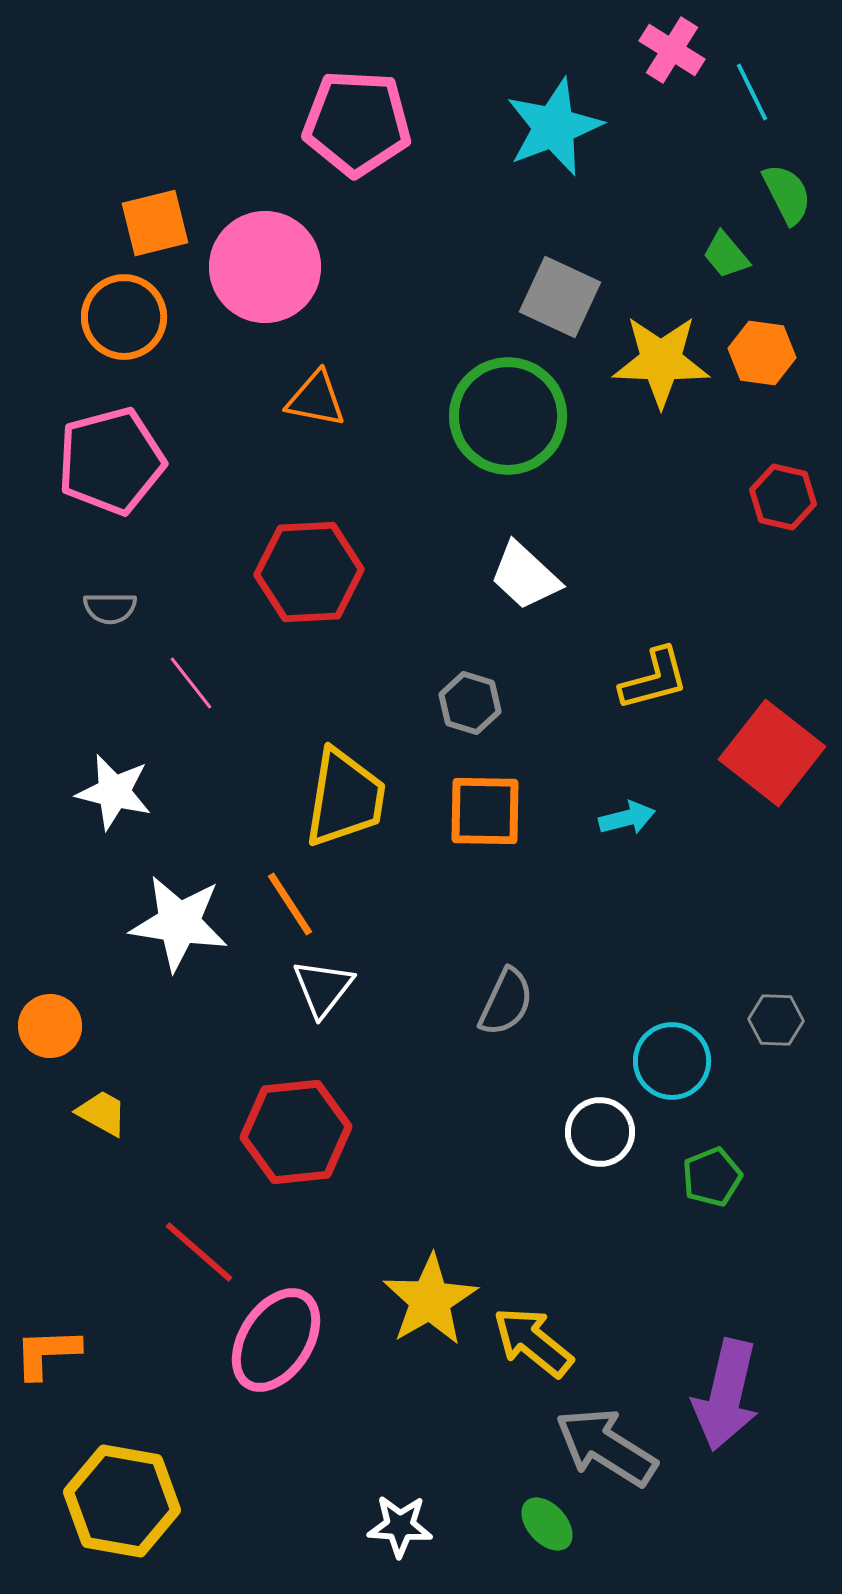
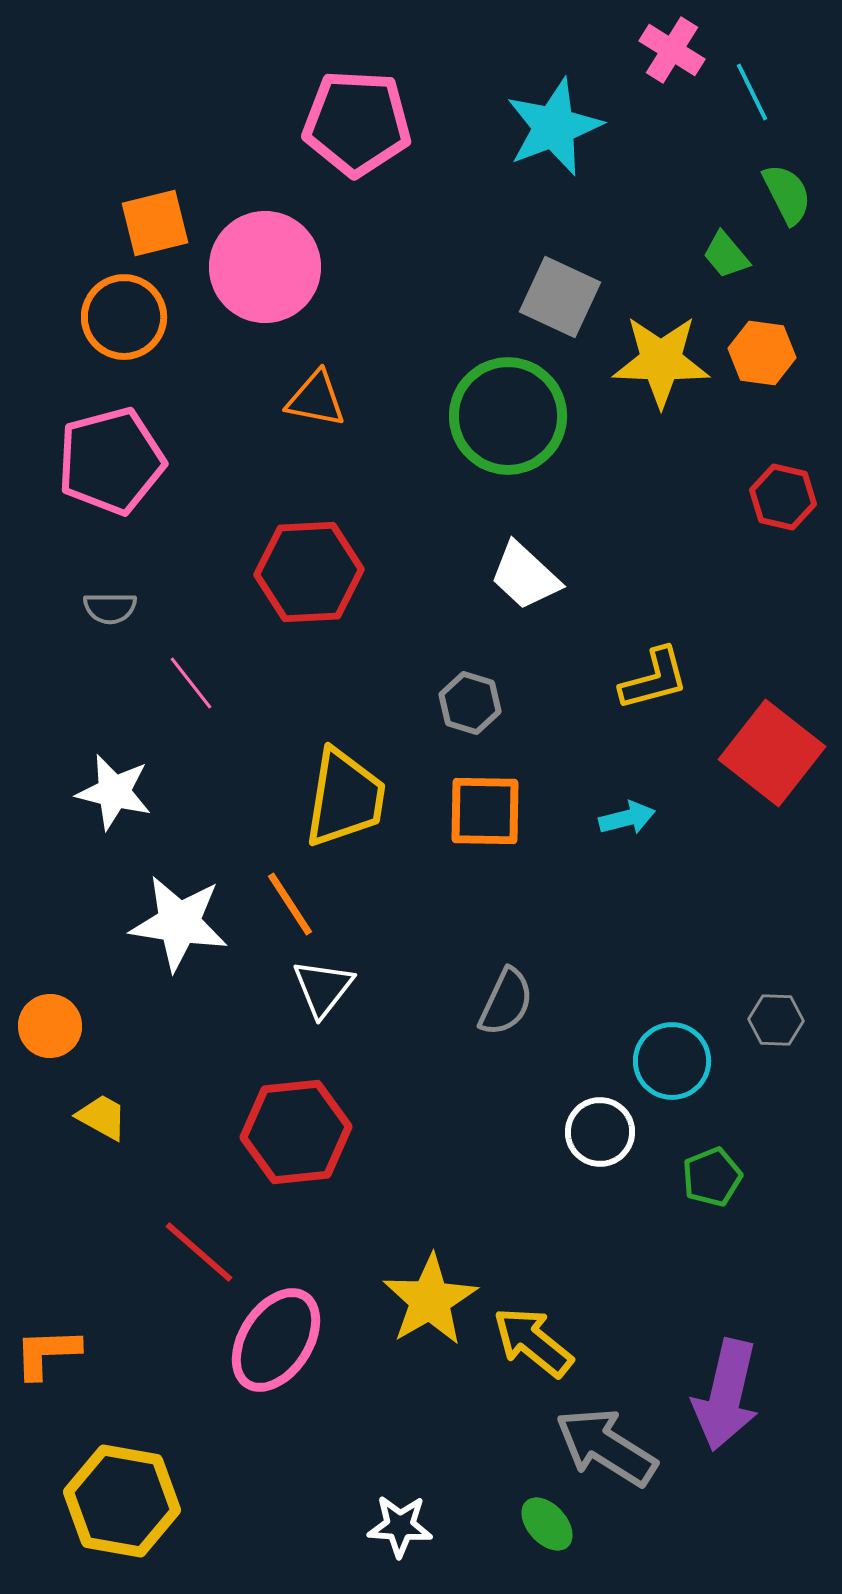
yellow trapezoid at (102, 1113): moved 4 px down
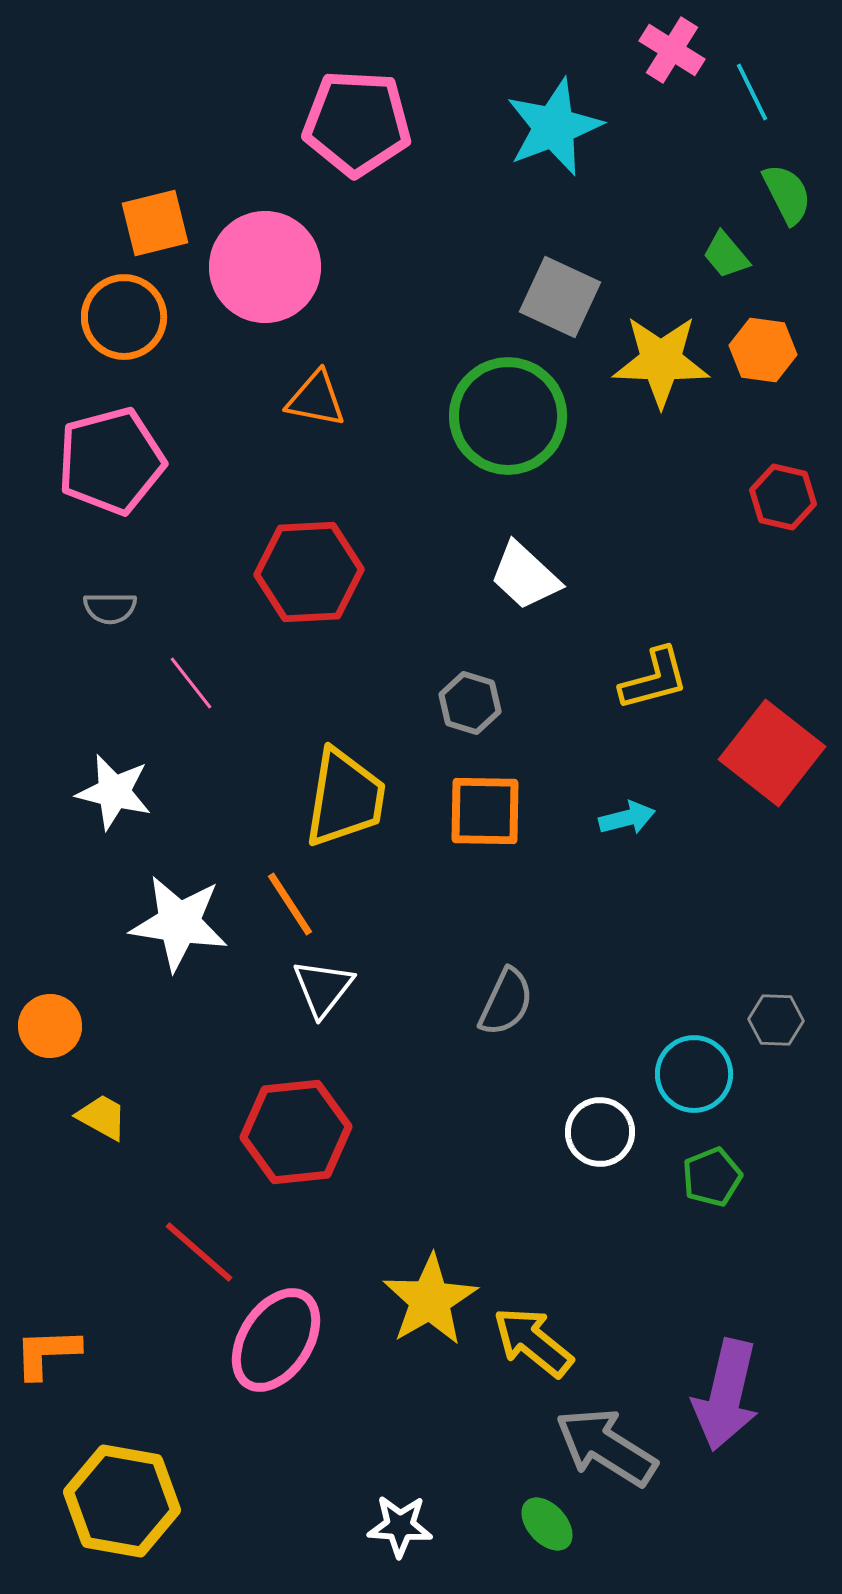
orange hexagon at (762, 353): moved 1 px right, 3 px up
cyan circle at (672, 1061): moved 22 px right, 13 px down
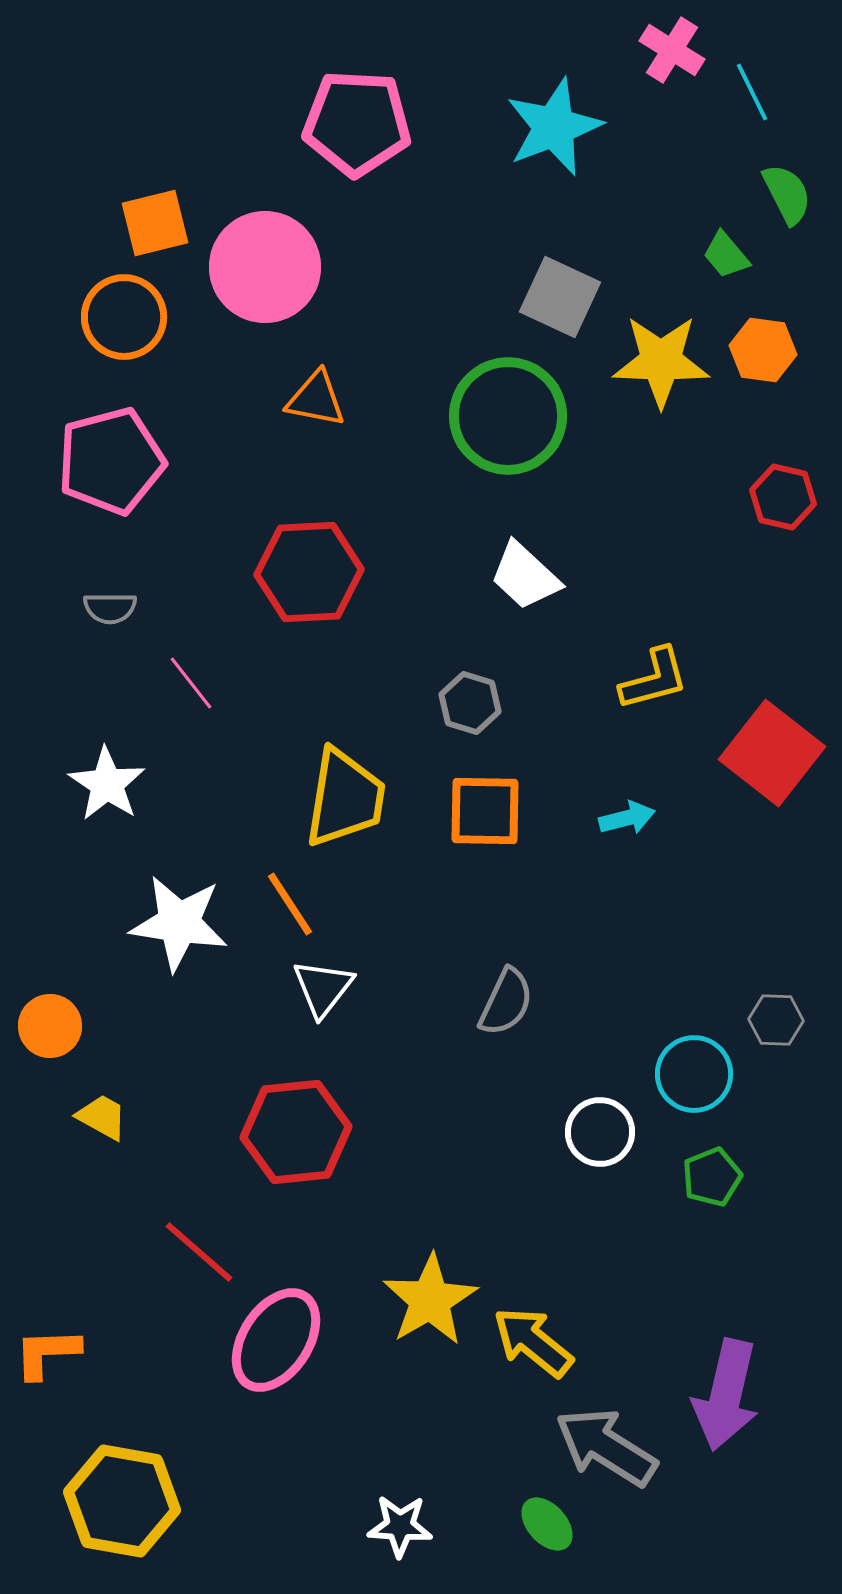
white star at (114, 792): moved 7 px left, 8 px up; rotated 20 degrees clockwise
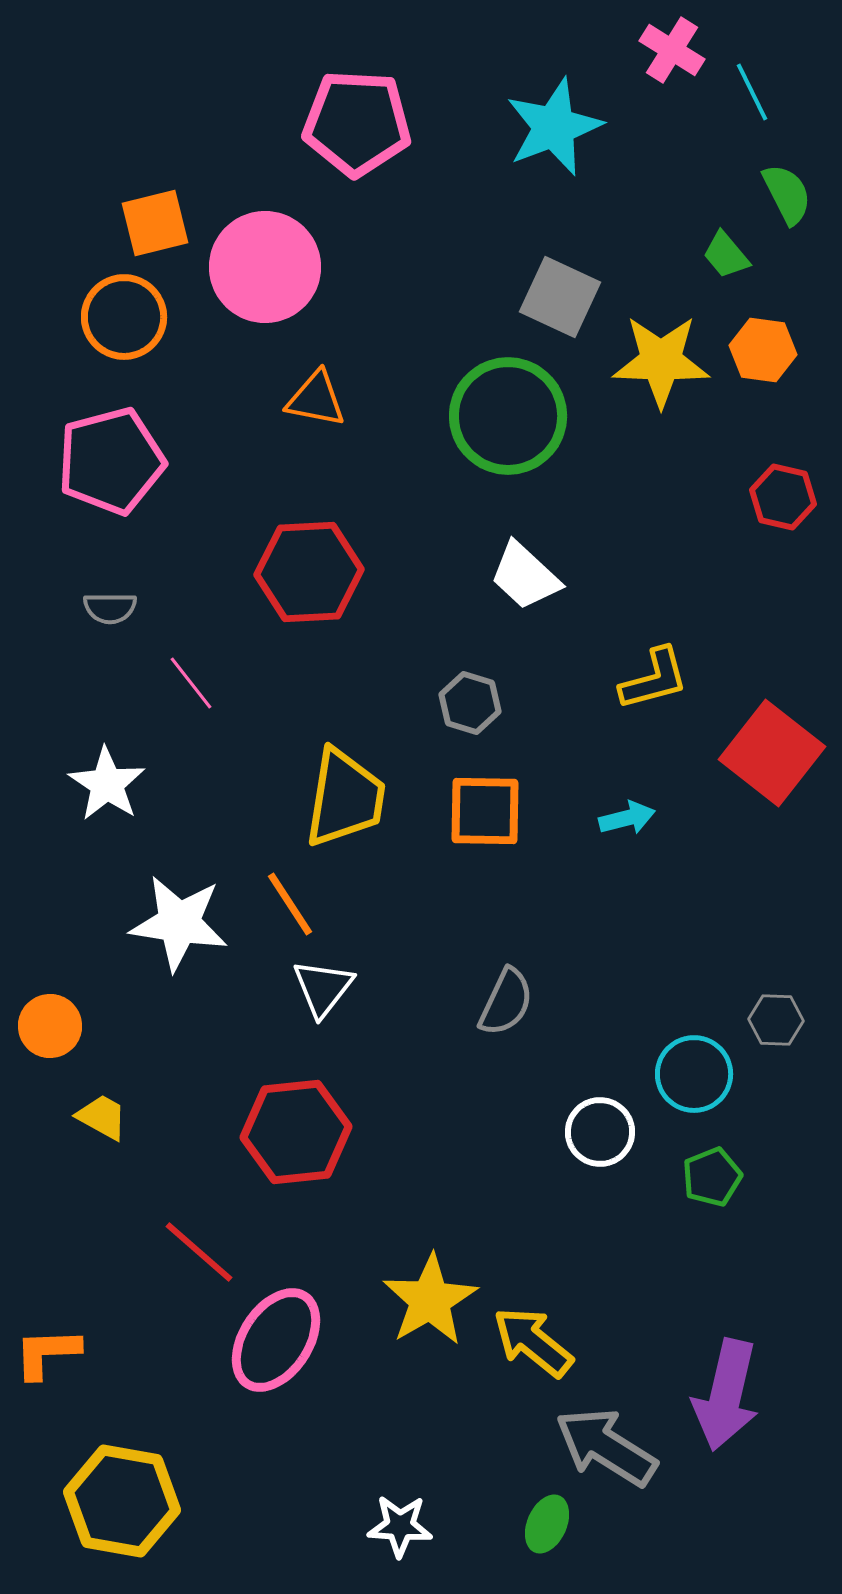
green ellipse at (547, 1524): rotated 66 degrees clockwise
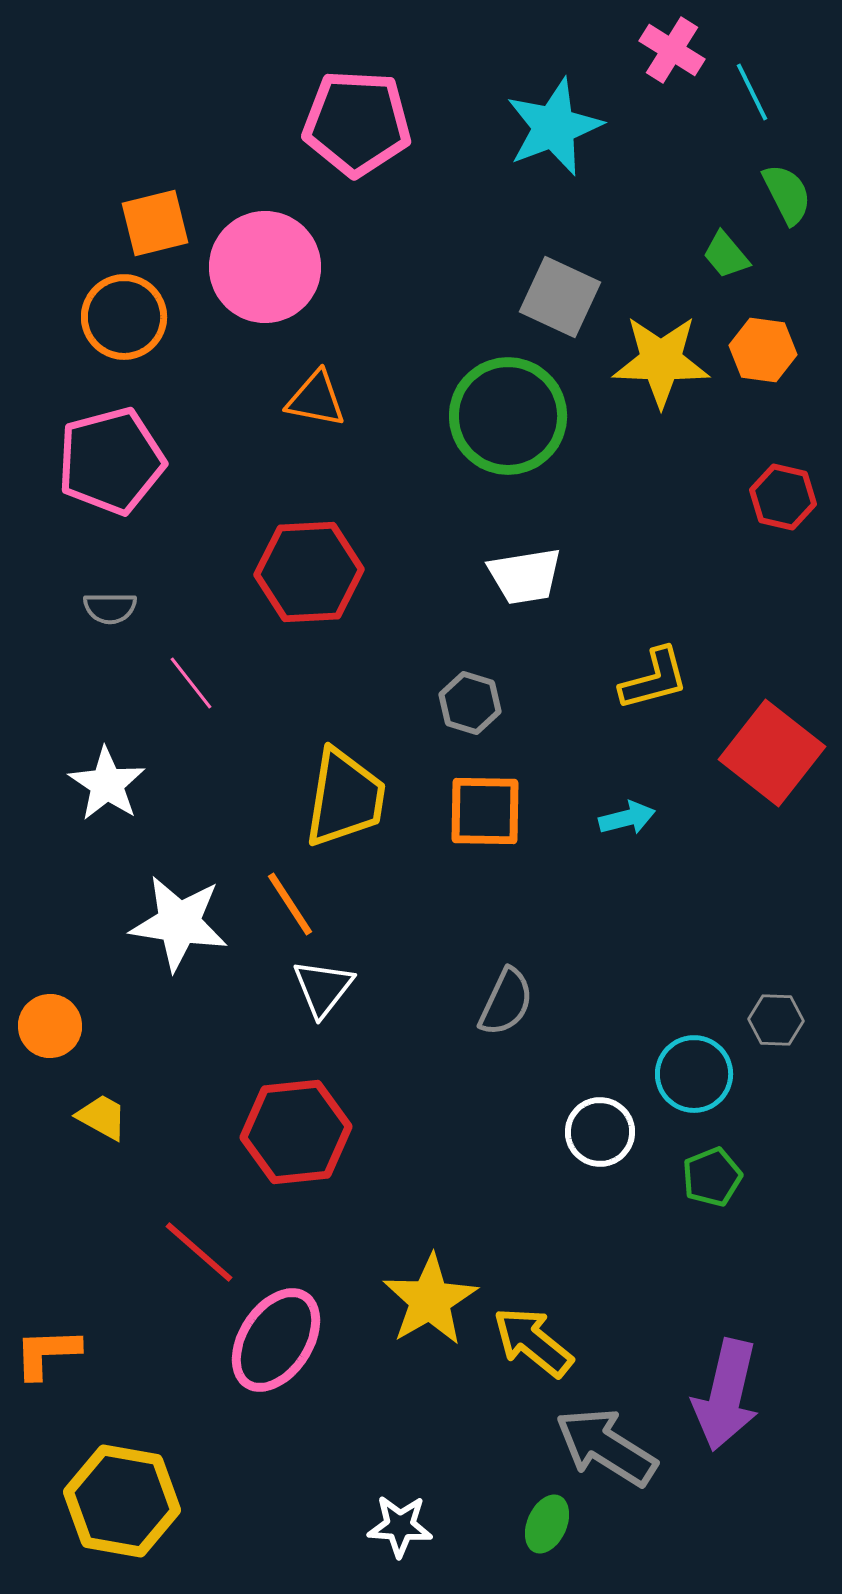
white trapezoid at (525, 576): rotated 52 degrees counterclockwise
